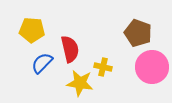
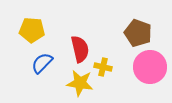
red semicircle: moved 10 px right
pink circle: moved 2 px left
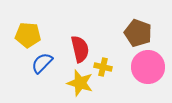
yellow pentagon: moved 4 px left, 5 px down
pink circle: moved 2 px left
yellow star: rotated 8 degrees clockwise
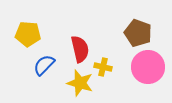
yellow pentagon: moved 1 px up
blue semicircle: moved 2 px right, 2 px down
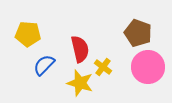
yellow cross: rotated 24 degrees clockwise
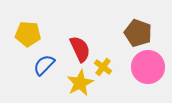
red semicircle: rotated 12 degrees counterclockwise
yellow star: rotated 28 degrees clockwise
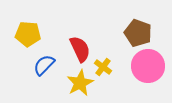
pink circle: moved 1 px up
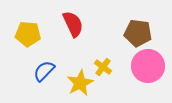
brown pentagon: rotated 12 degrees counterclockwise
red semicircle: moved 7 px left, 25 px up
blue semicircle: moved 6 px down
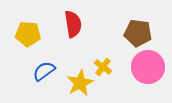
red semicircle: rotated 16 degrees clockwise
pink circle: moved 1 px down
blue semicircle: rotated 10 degrees clockwise
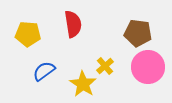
yellow cross: moved 2 px right, 1 px up; rotated 12 degrees clockwise
yellow star: moved 3 px right, 1 px down; rotated 12 degrees counterclockwise
